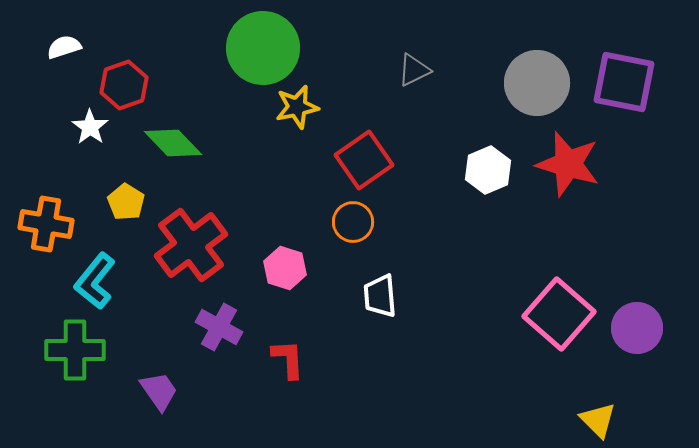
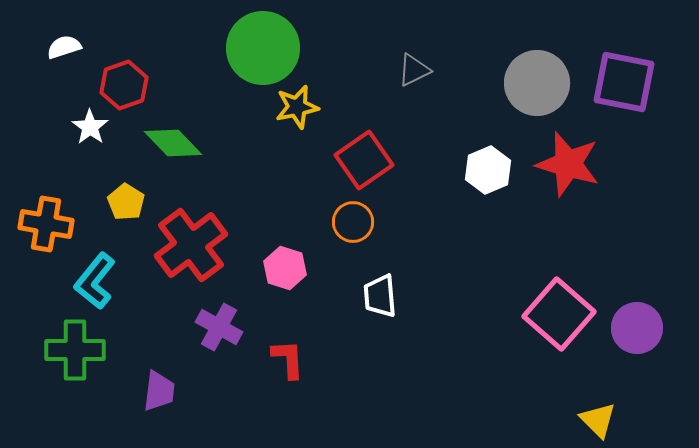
purple trapezoid: rotated 42 degrees clockwise
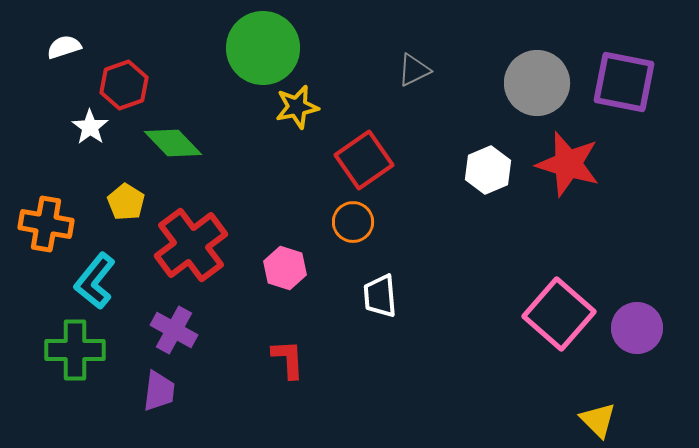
purple cross: moved 45 px left, 3 px down
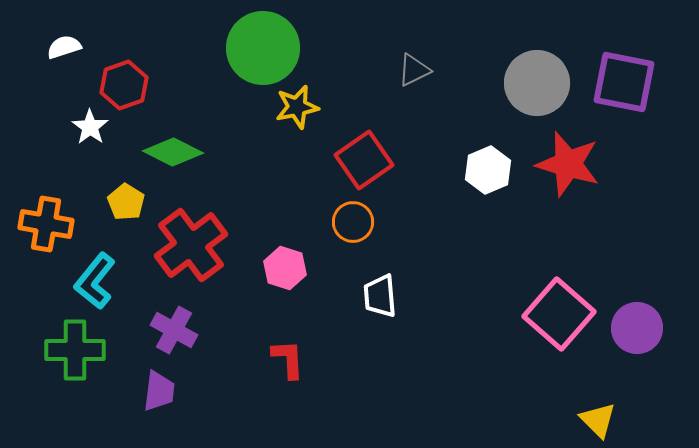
green diamond: moved 9 px down; rotated 20 degrees counterclockwise
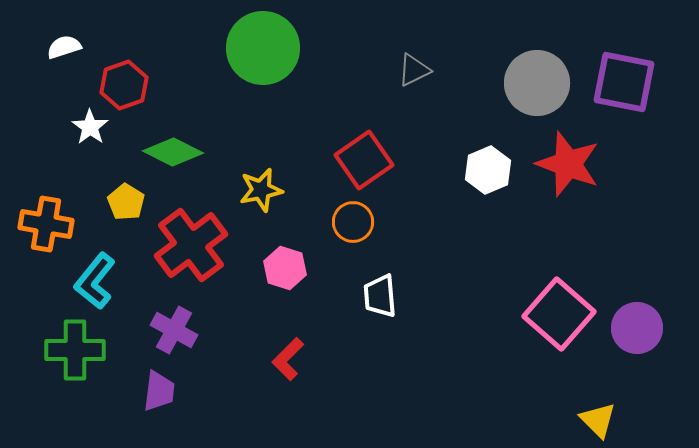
yellow star: moved 36 px left, 83 px down
red star: rotated 4 degrees clockwise
red L-shape: rotated 132 degrees counterclockwise
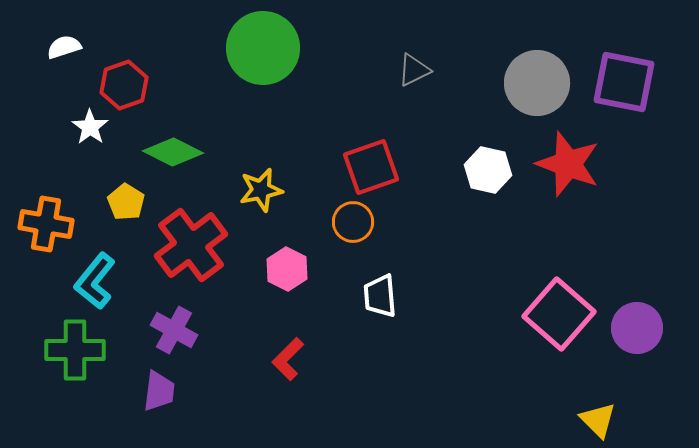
red square: moved 7 px right, 7 px down; rotated 16 degrees clockwise
white hexagon: rotated 24 degrees counterclockwise
pink hexagon: moved 2 px right, 1 px down; rotated 9 degrees clockwise
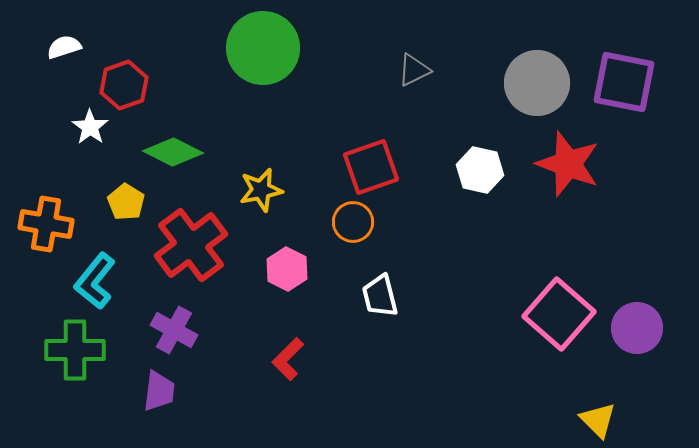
white hexagon: moved 8 px left
white trapezoid: rotated 9 degrees counterclockwise
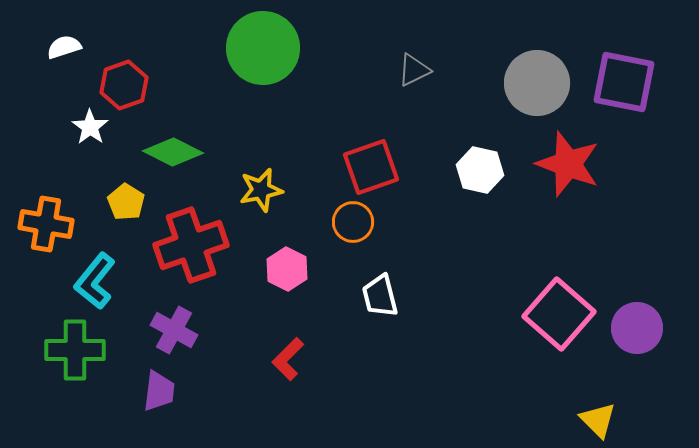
red cross: rotated 18 degrees clockwise
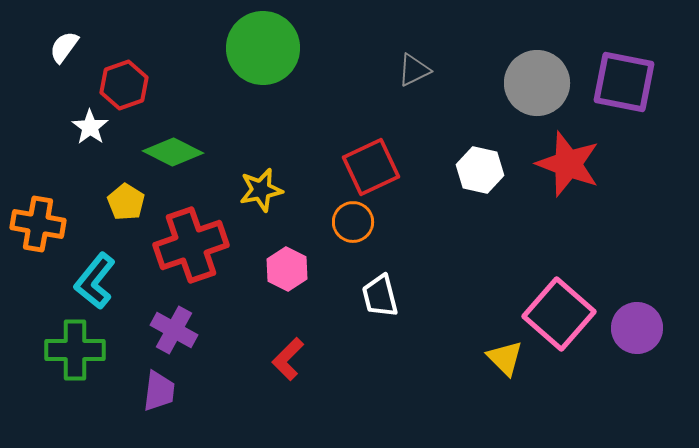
white semicircle: rotated 36 degrees counterclockwise
red square: rotated 6 degrees counterclockwise
orange cross: moved 8 px left
yellow triangle: moved 93 px left, 62 px up
